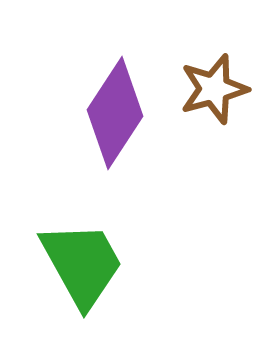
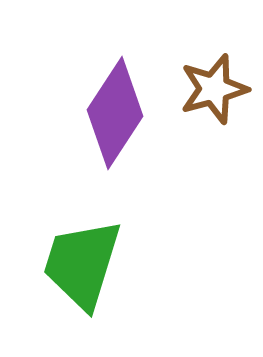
green trapezoid: rotated 134 degrees counterclockwise
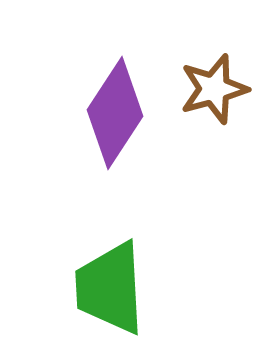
green trapezoid: moved 28 px right, 24 px down; rotated 20 degrees counterclockwise
